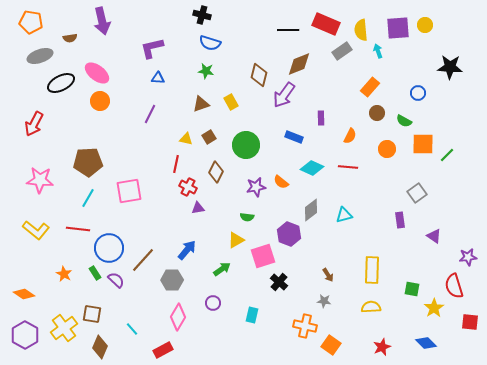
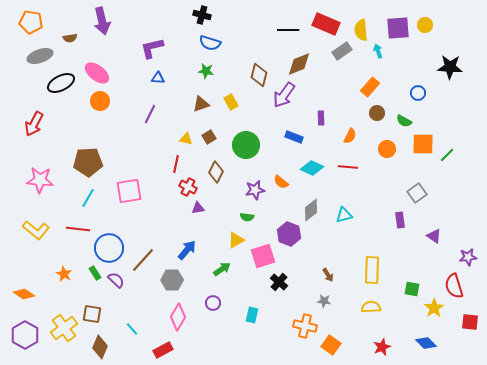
purple star at (256, 187): moved 1 px left, 3 px down
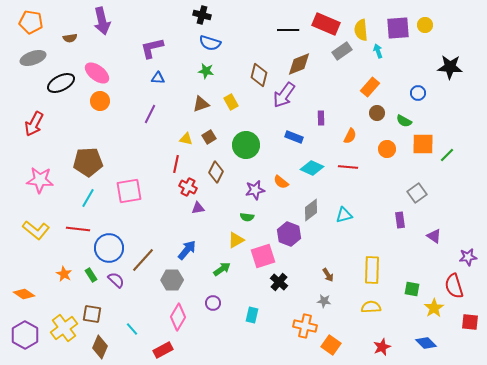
gray ellipse at (40, 56): moved 7 px left, 2 px down
green rectangle at (95, 273): moved 4 px left, 2 px down
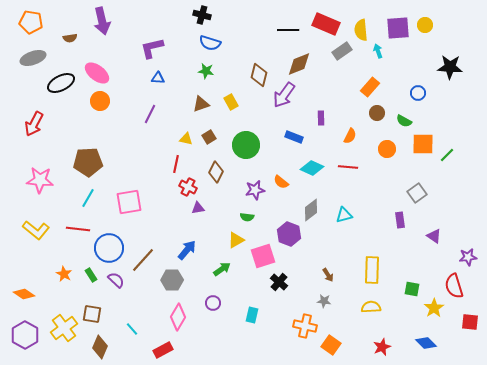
pink square at (129, 191): moved 11 px down
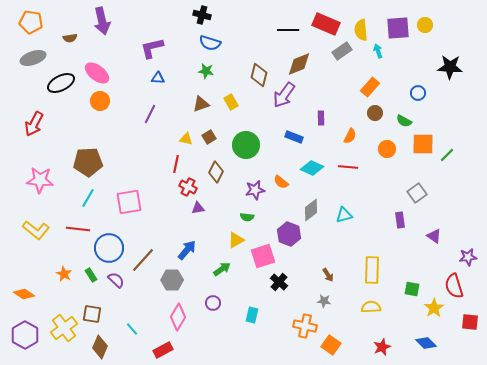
brown circle at (377, 113): moved 2 px left
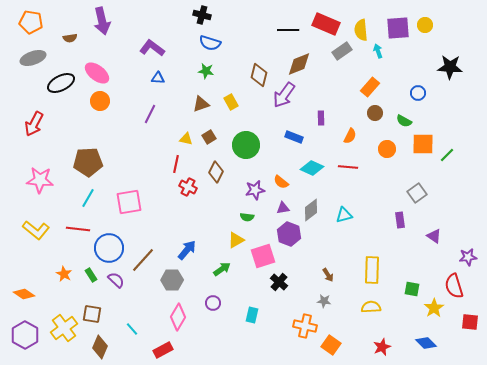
purple L-shape at (152, 48): rotated 50 degrees clockwise
purple triangle at (198, 208): moved 85 px right
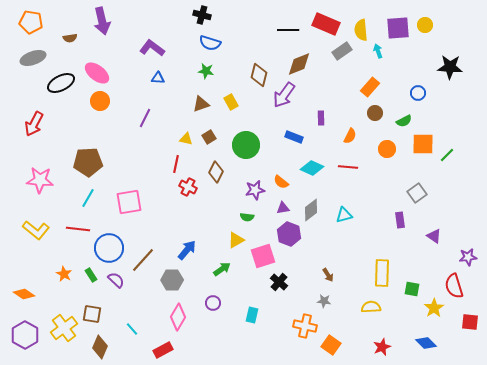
purple line at (150, 114): moved 5 px left, 4 px down
green semicircle at (404, 121): rotated 56 degrees counterclockwise
yellow rectangle at (372, 270): moved 10 px right, 3 px down
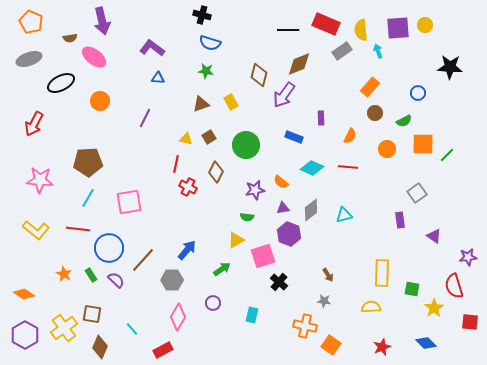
orange pentagon at (31, 22): rotated 15 degrees clockwise
gray ellipse at (33, 58): moved 4 px left, 1 px down
pink ellipse at (97, 73): moved 3 px left, 16 px up
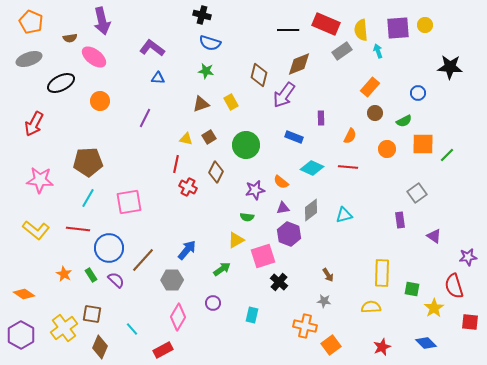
purple hexagon at (25, 335): moved 4 px left
orange square at (331, 345): rotated 18 degrees clockwise
